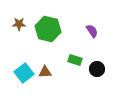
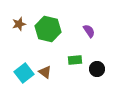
brown star: rotated 16 degrees counterclockwise
purple semicircle: moved 3 px left
green rectangle: rotated 24 degrees counterclockwise
brown triangle: rotated 40 degrees clockwise
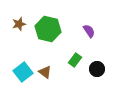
green rectangle: rotated 48 degrees counterclockwise
cyan square: moved 1 px left, 1 px up
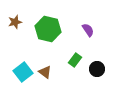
brown star: moved 4 px left, 2 px up
purple semicircle: moved 1 px left, 1 px up
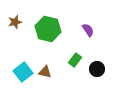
brown triangle: rotated 24 degrees counterclockwise
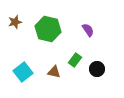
brown triangle: moved 9 px right
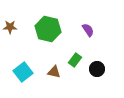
brown star: moved 5 px left, 5 px down; rotated 16 degrees clockwise
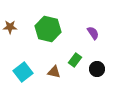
purple semicircle: moved 5 px right, 3 px down
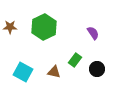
green hexagon: moved 4 px left, 2 px up; rotated 20 degrees clockwise
cyan square: rotated 24 degrees counterclockwise
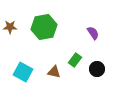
green hexagon: rotated 15 degrees clockwise
